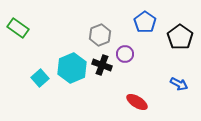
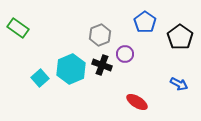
cyan hexagon: moved 1 px left, 1 px down
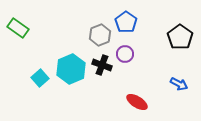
blue pentagon: moved 19 px left
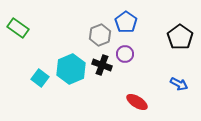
cyan square: rotated 12 degrees counterclockwise
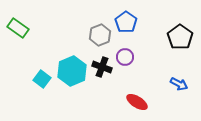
purple circle: moved 3 px down
black cross: moved 2 px down
cyan hexagon: moved 1 px right, 2 px down
cyan square: moved 2 px right, 1 px down
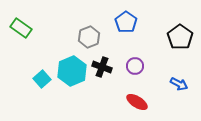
green rectangle: moved 3 px right
gray hexagon: moved 11 px left, 2 px down
purple circle: moved 10 px right, 9 px down
cyan square: rotated 12 degrees clockwise
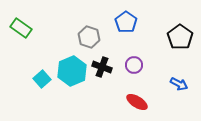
gray hexagon: rotated 20 degrees counterclockwise
purple circle: moved 1 px left, 1 px up
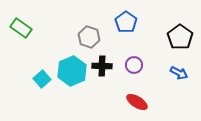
black cross: moved 1 px up; rotated 18 degrees counterclockwise
blue arrow: moved 11 px up
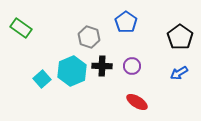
purple circle: moved 2 px left, 1 px down
blue arrow: rotated 120 degrees clockwise
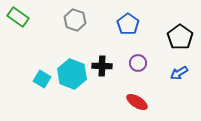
blue pentagon: moved 2 px right, 2 px down
green rectangle: moved 3 px left, 11 px up
gray hexagon: moved 14 px left, 17 px up
purple circle: moved 6 px right, 3 px up
cyan hexagon: moved 3 px down; rotated 16 degrees counterclockwise
cyan square: rotated 18 degrees counterclockwise
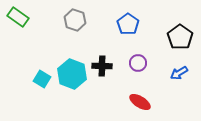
red ellipse: moved 3 px right
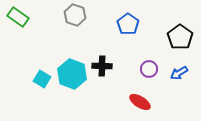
gray hexagon: moved 5 px up
purple circle: moved 11 px right, 6 px down
